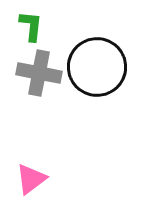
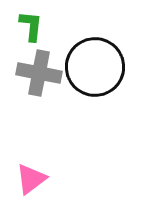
black circle: moved 2 px left
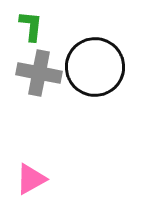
pink triangle: rotated 8 degrees clockwise
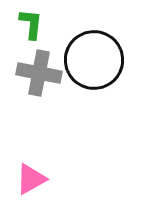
green L-shape: moved 2 px up
black circle: moved 1 px left, 7 px up
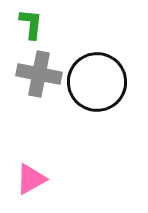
black circle: moved 3 px right, 22 px down
gray cross: moved 1 px down
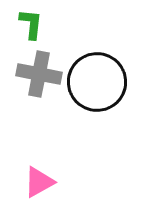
pink triangle: moved 8 px right, 3 px down
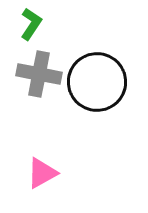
green L-shape: rotated 28 degrees clockwise
pink triangle: moved 3 px right, 9 px up
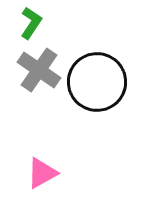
green L-shape: moved 1 px up
gray cross: moved 4 px up; rotated 24 degrees clockwise
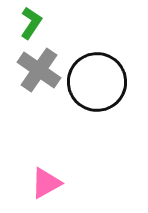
pink triangle: moved 4 px right, 10 px down
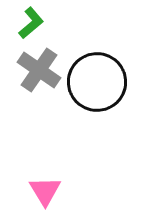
green L-shape: rotated 16 degrees clockwise
pink triangle: moved 1 px left, 8 px down; rotated 32 degrees counterclockwise
